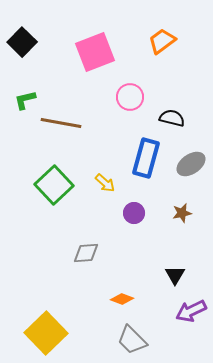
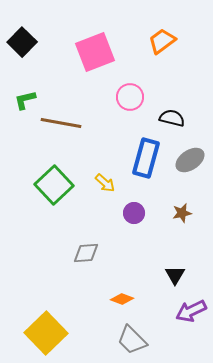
gray ellipse: moved 1 px left, 4 px up
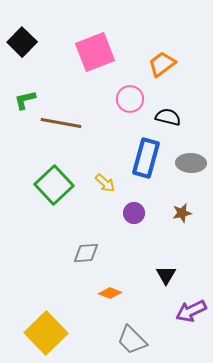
orange trapezoid: moved 23 px down
pink circle: moved 2 px down
black semicircle: moved 4 px left, 1 px up
gray ellipse: moved 1 px right, 3 px down; rotated 36 degrees clockwise
black triangle: moved 9 px left
orange diamond: moved 12 px left, 6 px up
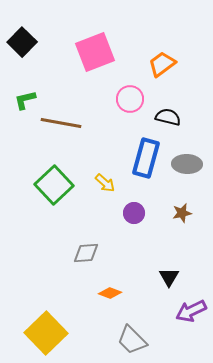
gray ellipse: moved 4 px left, 1 px down
black triangle: moved 3 px right, 2 px down
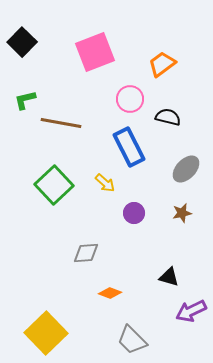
blue rectangle: moved 17 px left, 11 px up; rotated 42 degrees counterclockwise
gray ellipse: moved 1 px left, 5 px down; rotated 48 degrees counterclockwise
black triangle: rotated 45 degrees counterclockwise
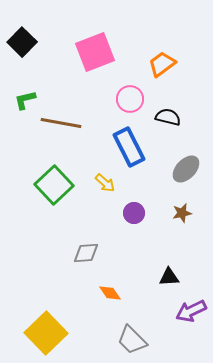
black triangle: rotated 20 degrees counterclockwise
orange diamond: rotated 35 degrees clockwise
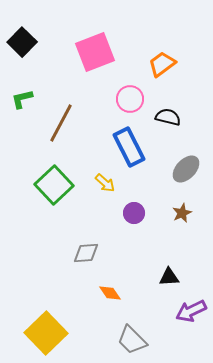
green L-shape: moved 3 px left, 1 px up
brown line: rotated 72 degrees counterclockwise
brown star: rotated 12 degrees counterclockwise
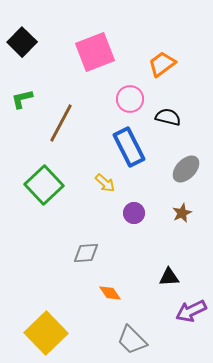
green square: moved 10 px left
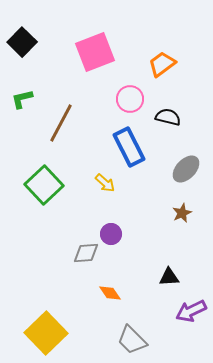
purple circle: moved 23 px left, 21 px down
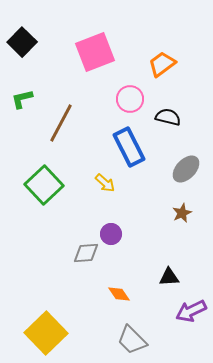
orange diamond: moved 9 px right, 1 px down
